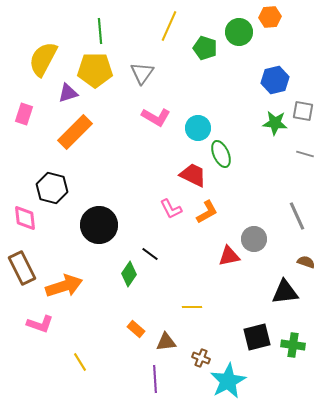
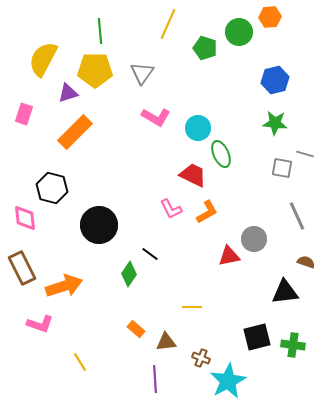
yellow line at (169, 26): moved 1 px left, 2 px up
gray square at (303, 111): moved 21 px left, 57 px down
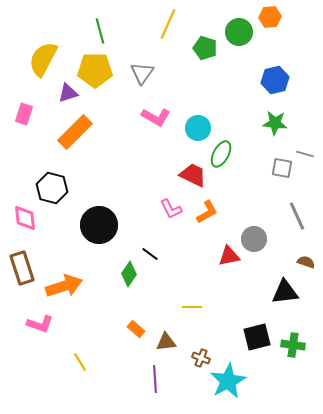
green line at (100, 31): rotated 10 degrees counterclockwise
green ellipse at (221, 154): rotated 52 degrees clockwise
brown rectangle at (22, 268): rotated 8 degrees clockwise
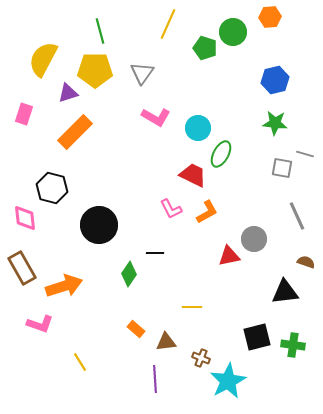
green circle at (239, 32): moved 6 px left
black line at (150, 254): moved 5 px right, 1 px up; rotated 36 degrees counterclockwise
brown rectangle at (22, 268): rotated 12 degrees counterclockwise
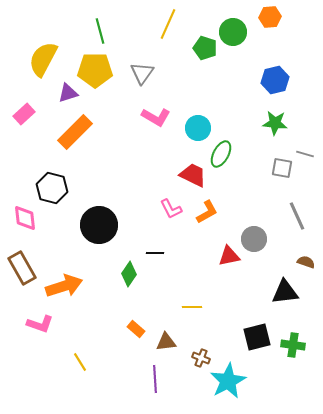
pink rectangle at (24, 114): rotated 30 degrees clockwise
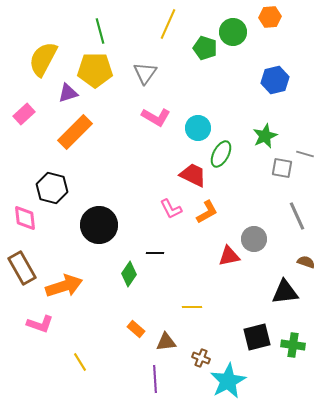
gray triangle at (142, 73): moved 3 px right
green star at (275, 123): moved 10 px left, 13 px down; rotated 30 degrees counterclockwise
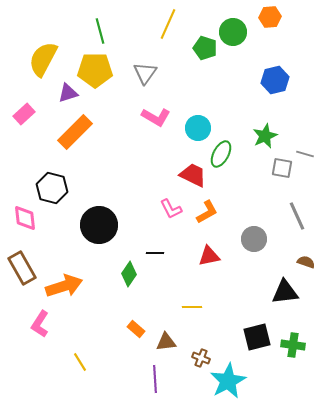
red triangle at (229, 256): moved 20 px left
pink L-shape at (40, 324): rotated 104 degrees clockwise
